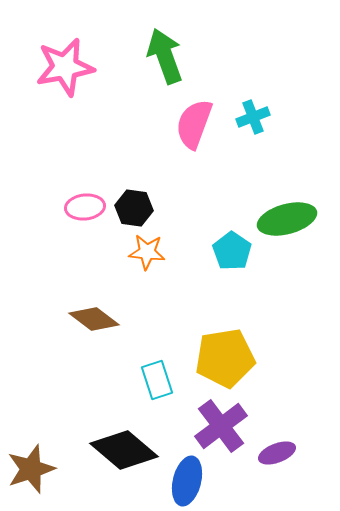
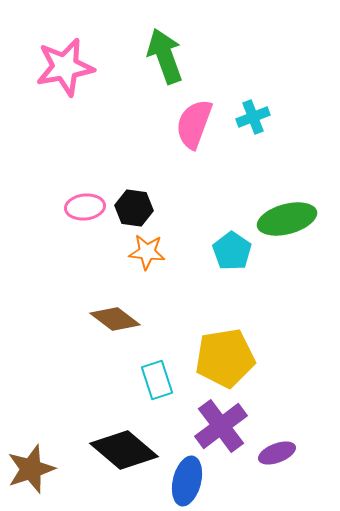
brown diamond: moved 21 px right
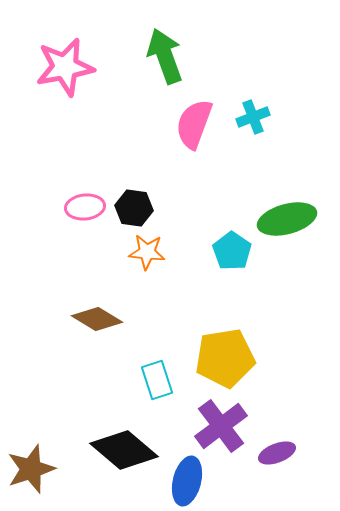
brown diamond: moved 18 px left; rotated 6 degrees counterclockwise
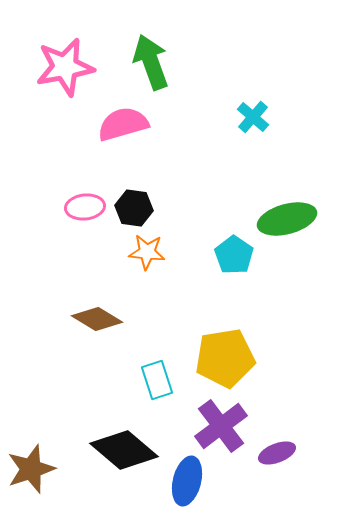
green arrow: moved 14 px left, 6 px down
cyan cross: rotated 28 degrees counterclockwise
pink semicircle: moved 71 px left; rotated 54 degrees clockwise
cyan pentagon: moved 2 px right, 4 px down
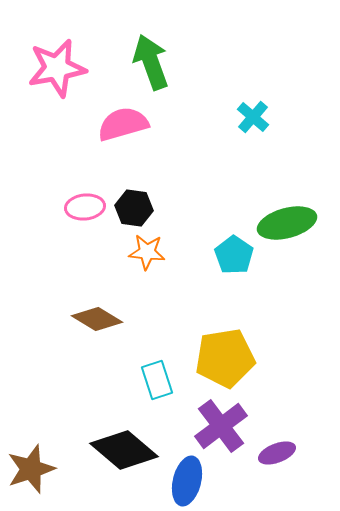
pink star: moved 8 px left, 1 px down
green ellipse: moved 4 px down
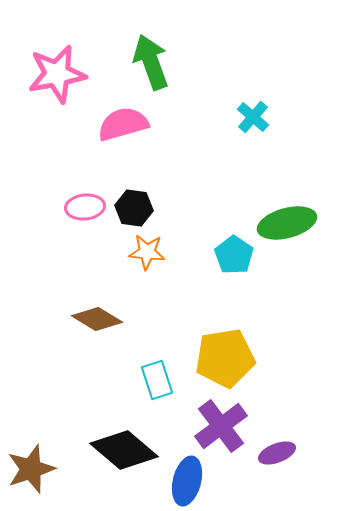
pink star: moved 6 px down
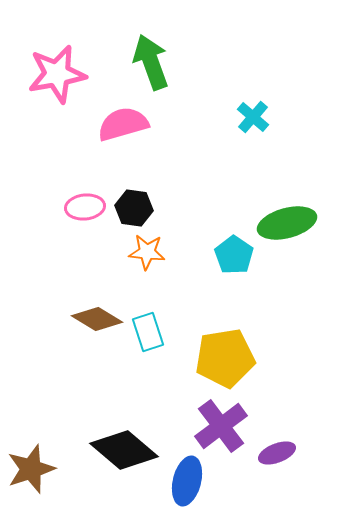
cyan rectangle: moved 9 px left, 48 px up
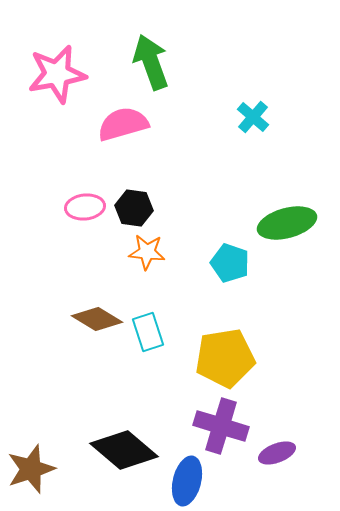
cyan pentagon: moved 4 px left, 8 px down; rotated 15 degrees counterclockwise
purple cross: rotated 36 degrees counterclockwise
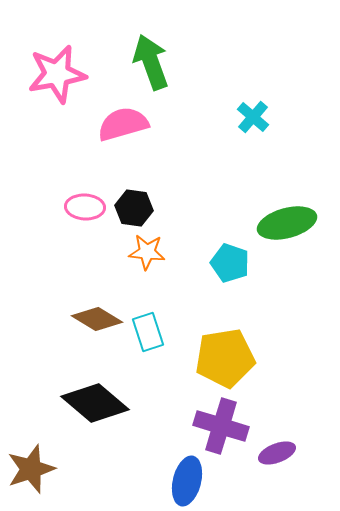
pink ellipse: rotated 9 degrees clockwise
black diamond: moved 29 px left, 47 px up
